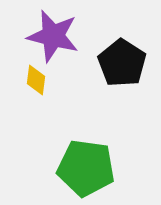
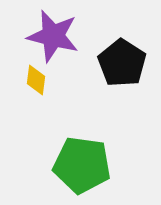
green pentagon: moved 4 px left, 3 px up
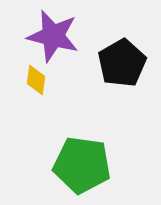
black pentagon: rotated 9 degrees clockwise
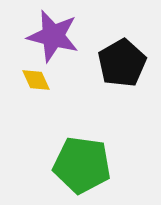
yellow diamond: rotated 32 degrees counterclockwise
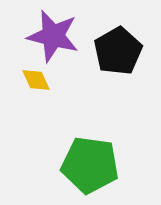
black pentagon: moved 4 px left, 12 px up
green pentagon: moved 8 px right
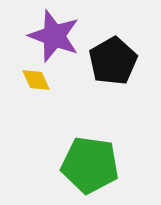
purple star: moved 1 px right; rotated 6 degrees clockwise
black pentagon: moved 5 px left, 10 px down
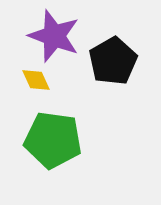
green pentagon: moved 37 px left, 25 px up
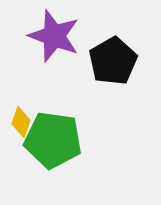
yellow diamond: moved 15 px left, 42 px down; rotated 44 degrees clockwise
